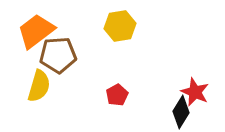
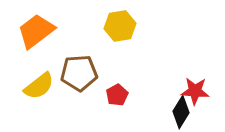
brown pentagon: moved 21 px right, 18 px down
yellow semicircle: rotated 36 degrees clockwise
red star: moved 1 px up; rotated 20 degrees counterclockwise
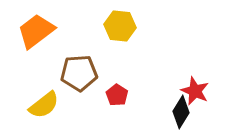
yellow hexagon: rotated 16 degrees clockwise
yellow semicircle: moved 5 px right, 19 px down
red star: rotated 20 degrees clockwise
red pentagon: rotated 10 degrees counterclockwise
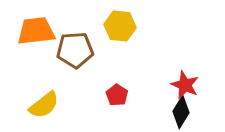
orange trapezoid: rotated 30 degrees clockwise
brown pentagon: moved 4 px left, 23 px up
red star: moved 10 px left, 6 px up
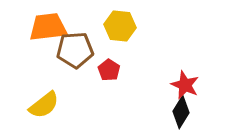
orange trapezoid: moved 12 px right, 4 px up
red pentagon: moved 8 px left, 25 px up
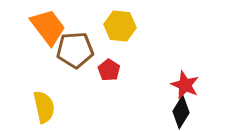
orange trapezoid: rotated 60 degrees clockwise
yellow semicircle: moved 2 px down; rotated 64 degrees counterclockwise
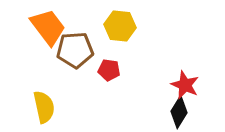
red pentagon: rotated 25 degrees counterclockwise
black diamond: moved 2 px left
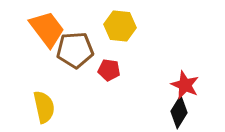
orange trapezoid: moved 1 px left, 2 px down
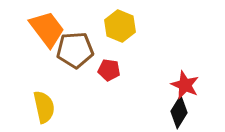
yellow hexagon: rotated 16 degrees clockwise
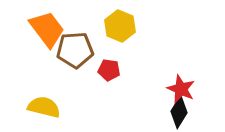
red star: moved 4 px left, 4 px down
yellow semicircle: rotated 64 degrees counterclockwise
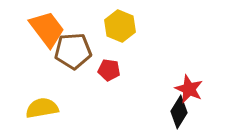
brown pentagon: moved 2 px left, 1 px down
red star: moved 8 px right
yellow semicircle: moved 2 px left, 1 px down; rotated 24 degrees counterclockwise
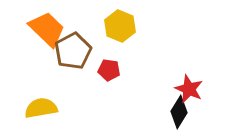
orange trapezoid: rotated 9 degrees counterclockwise
brown pentagon: rotated 24 degrees counterclockwise
yellow semicircle: moved 1 px left
